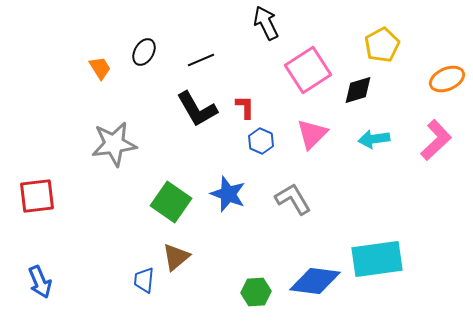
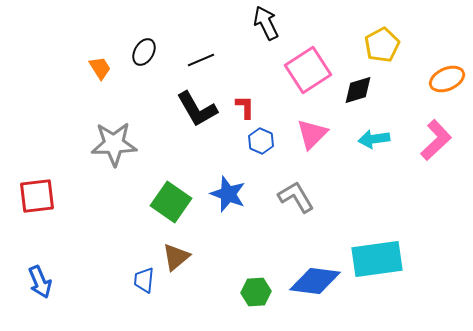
gray star: rotated 6 degrees clockwise
gray L-shape: moved 3 px right, 2 px up
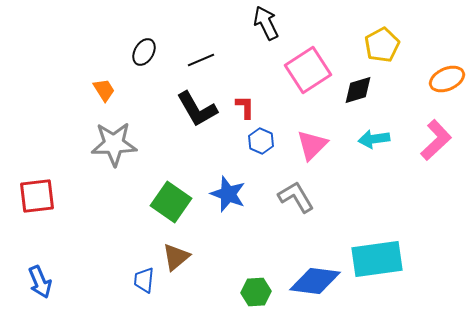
orange trapezoid: moved 4 px right, 22 px down
pink triangle: moved 11 px down
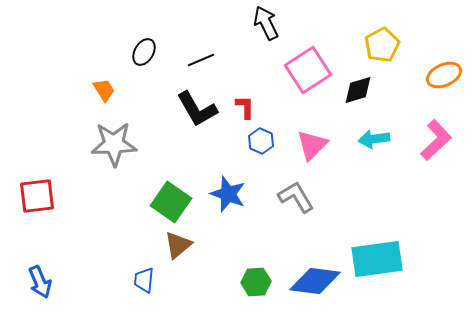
orange ellipse: moved 3 px left, 4 px up
brown triangle: moved 2 px right, 12 px up
green hexagon: moved 10 px up
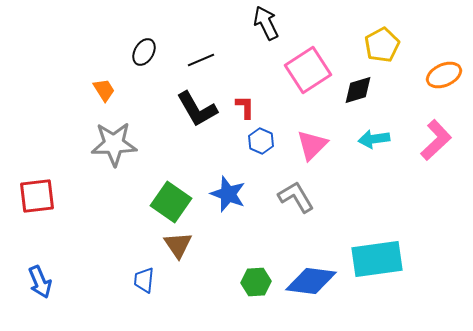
brown triangle: rotated 24 degrees counterclockwise
blue diamond: moved 4 px left
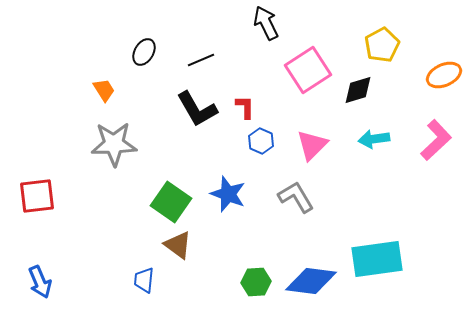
brown triangle: rotated 20 degrees counterclockwise
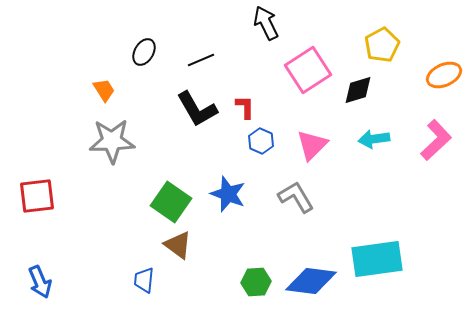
gray star: moved 2 px left, 3 px up
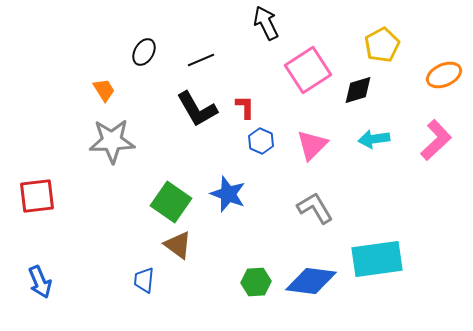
gray L-shape: moved 19 px right, 11 px down
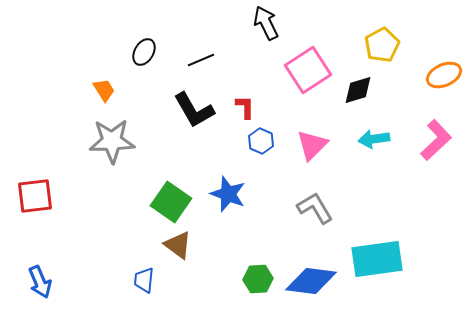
black L-shape: moved 3 px left, 1 px down
red square: moved 2 px left
green hexagon: moved 2 px right, 3 px up
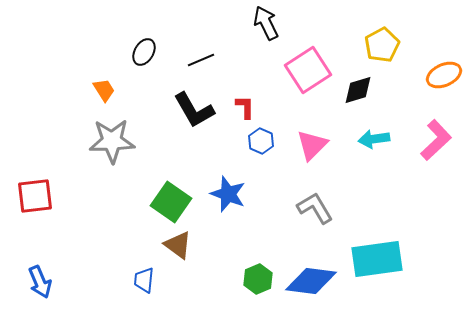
green hexagon: rotated 20 degrees counterclockwise
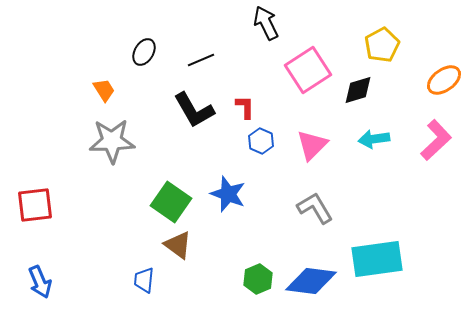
orange ellipse: moved 5 px down; rotated 12 degrees counterclockwise
red square: moved 9 px down
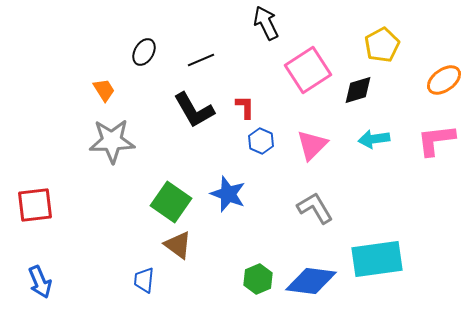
pink L-shape: rotated 144 degrees counterclockwise
